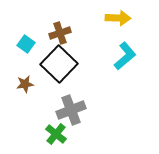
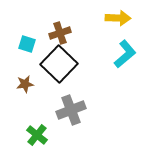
cyan square: moved 1 px right; rotated 18 degrees counterclockwise
cyan L-shape: moved 2 px up
green cross: moved 19 px left, 1 px down
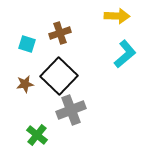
yellow arrow: moved 1 px left, 2 px up
black square: moved 12 px down
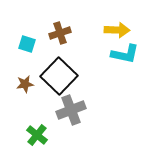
yellow arrow: moved 14 px down
cyan L-shape: rotated 52 degrees clockwise
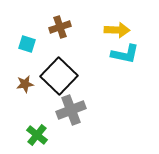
brown cross: moved 6 px up
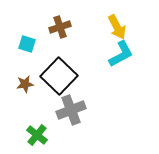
yellow arrow: moved 3 px up; rotated 60 degrees clockwise
cyan L-shape: moved 4 px left; rotated 40 degrees counterclockwise
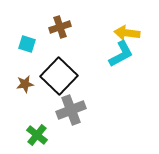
yellow arrow: moved 10 px right, 6 px down; rotated 125 degrees clockwise
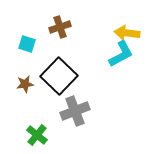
gray cross: moved 4 px right, 1 px down
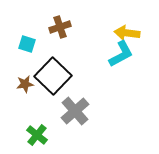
black square: moved 6 px left
gray cross: rotated 20 degrees counterclockwise
